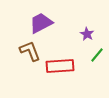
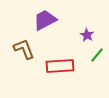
purple trapezoid: moved 4 px right, 3 px up
purple star: moved 1 px down
brown L-shape: moved 6 px left, 2 px up
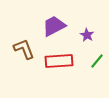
purple trapezoid: moved 9 px right, 6 px down
green line: moved 6 px down
red rectangle: moved 1 px left, 5 px up
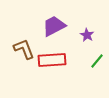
red rectangle: moved 7 px left, 1 px up
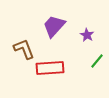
purple trapezoid: rotated 20 degrees counterclockwise
red rectangle: moved 2 px left, 8 px down
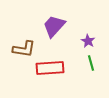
purple star: moved 1 px right, 6 px down
brown L-shape: rotated 120 degrees clockwise
green line: moved 6 px left, 2 px down; rotated 56 degrees counterclockwise
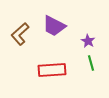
purple trapezoid: rotated 105 degrees counterclockwise
brown L-shape: moved 4 px left, 15 px up; rotated 130 degrees clockwise
red rectangle: moved 2 px right, 2 px down
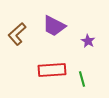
brown L-shape: moved 3 px left
green line: moved 9 px left, 16 px down
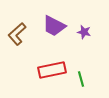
purple star: moved 4 px left, 9 px up; rotated 16 degrees counterclockwise
red rectangle: rotated 8 degrees counterclockwise
green line: moved 1 px left
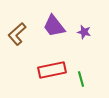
purple trapezoid: rotated 25 degrees clockwise
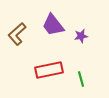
purple trapezoid: moved 1 px left, 1 px up
purple star: moved 3 px left, 4 px down; rotated 24 degrees counterclockwise
red rectangle: moved 3 px left
